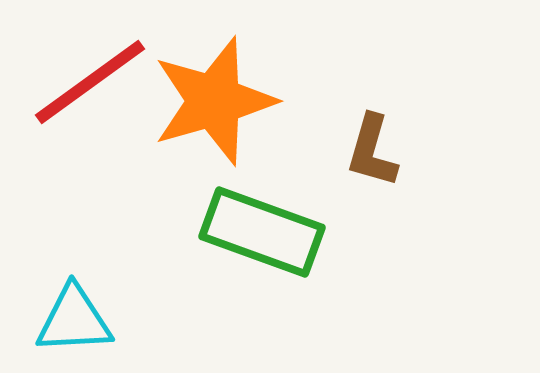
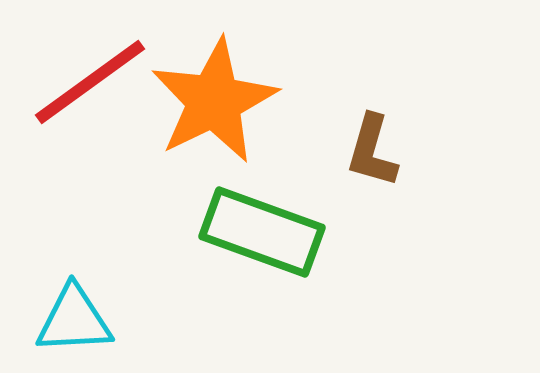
orange star: rotated 10 degrees counterclockwise
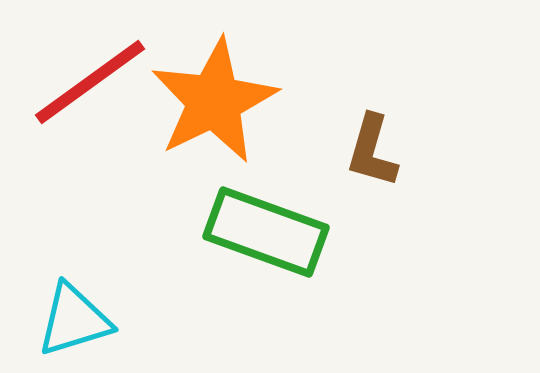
green rectangle: moved 4 px right
cyan triangle: rotated 14 degrees counterclockwise
